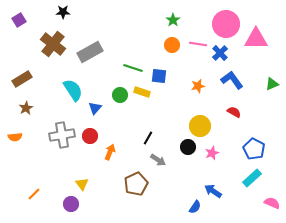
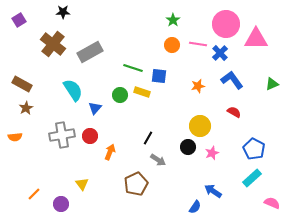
brown rectangle: moved 5 px down; rotated 60 degrees clockwise
purple circle: moved 10 px left
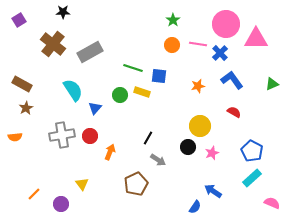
blue pentagon: moved 2 px left, 2 px down
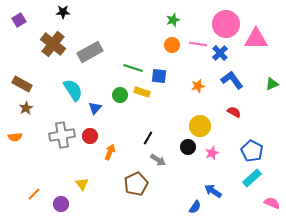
green star: rotated 16 degrees clockwise
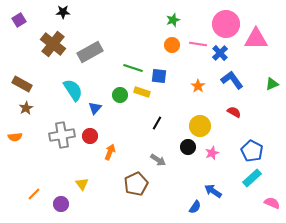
orange star: rotated 24 degrees counterclockwise
black line: moved 9 px right, 15 px up
